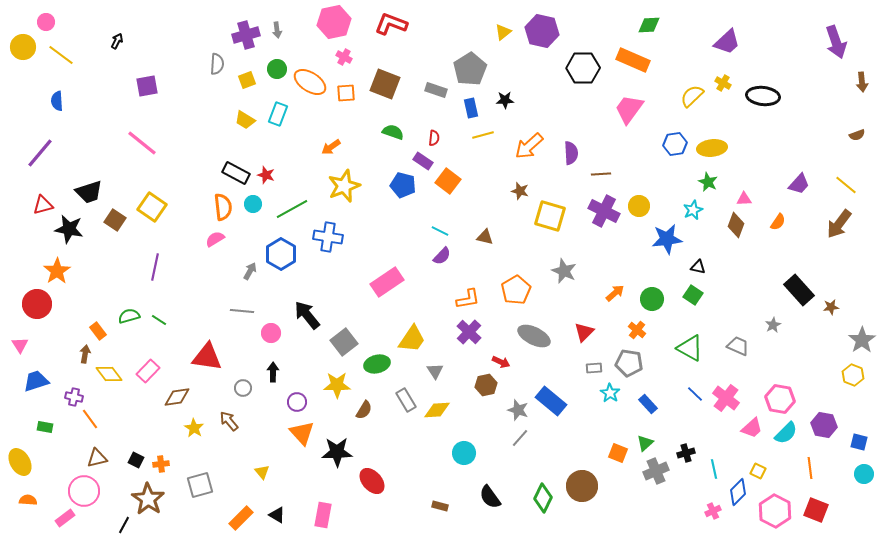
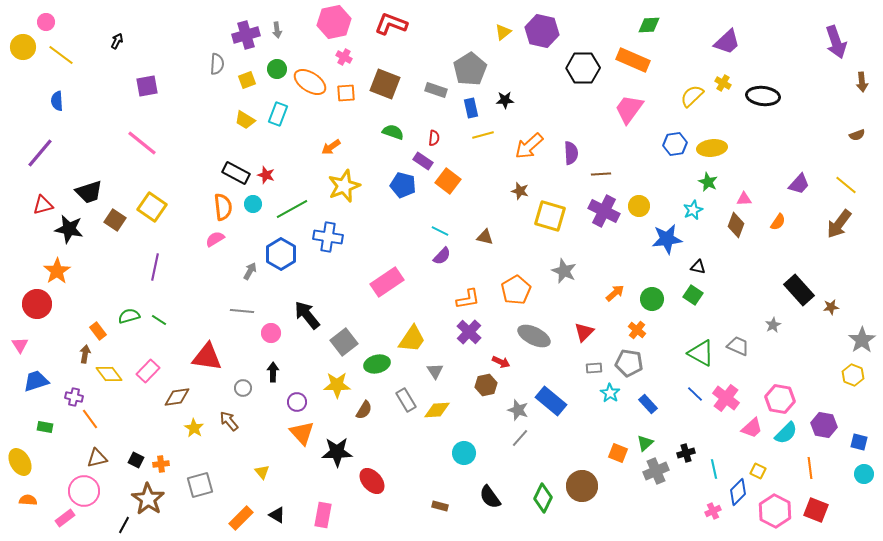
green triangle at (690, 348): moved 11 px right, 5 px down
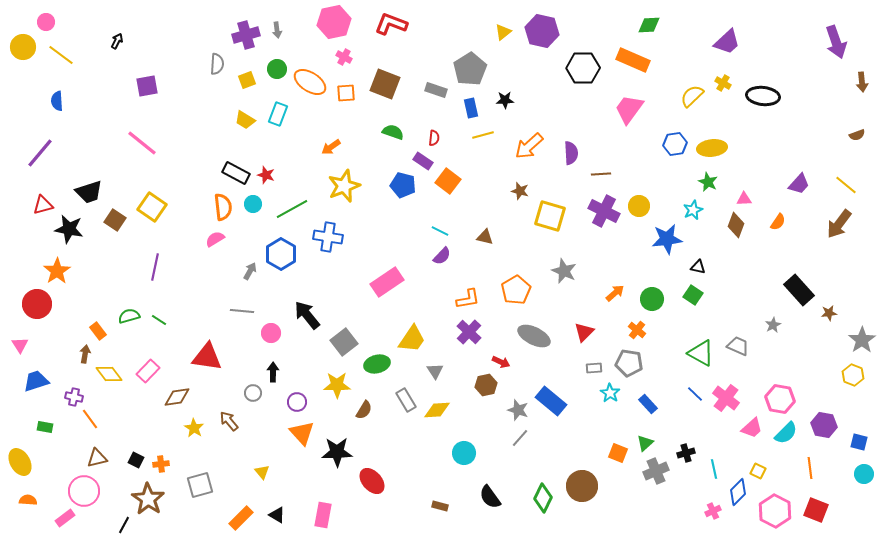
brown star at (831, 307): moved 2 px left, 6 px down
gray circle at (243, 388): moved 10 px right, 5 px down
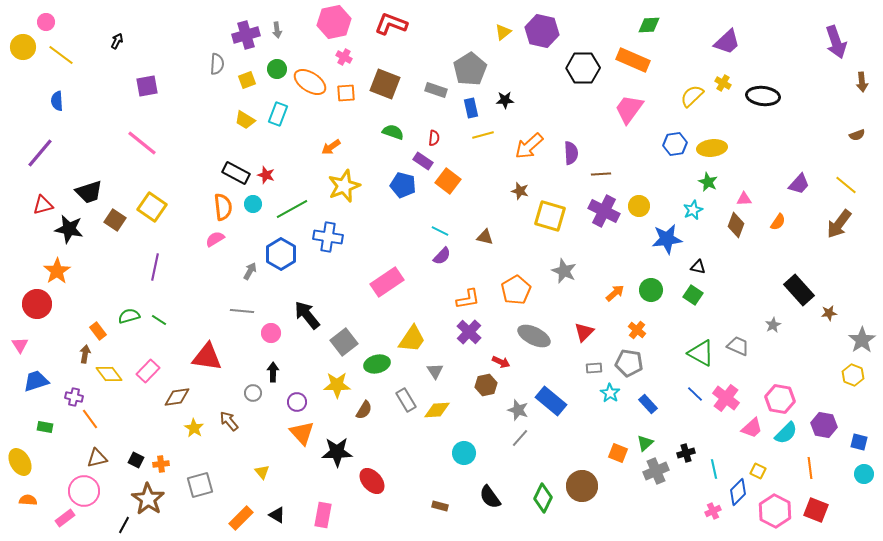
green circle at (652, 299): moved 1 px left, 9 px up
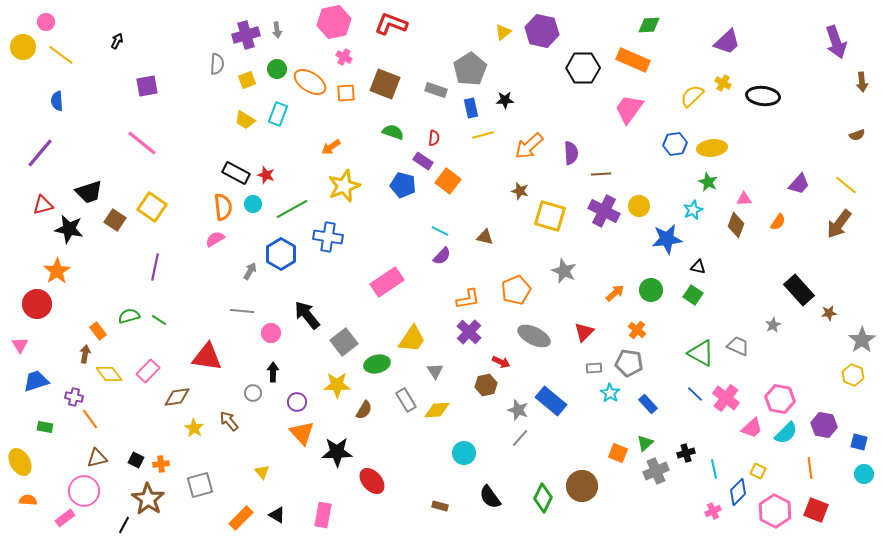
orange pentagon at (516, 290): rotated 8 degrees clockwise
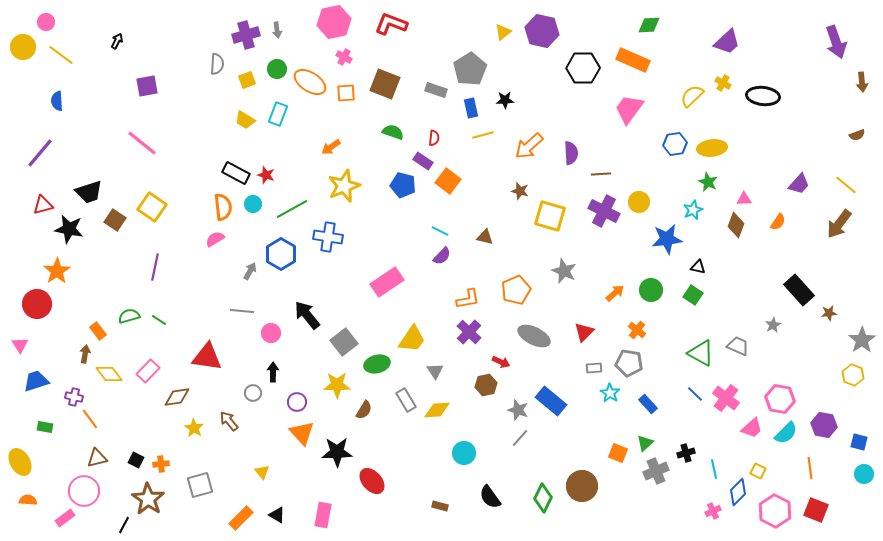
yellow circle at (639, 206): moved 4 px up
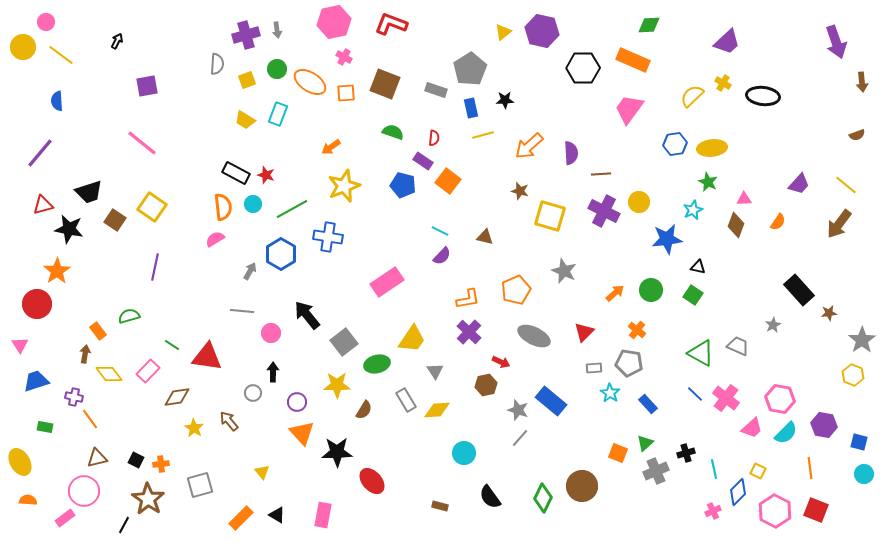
green line at (159, 320): moved 13 px right, 25 px down
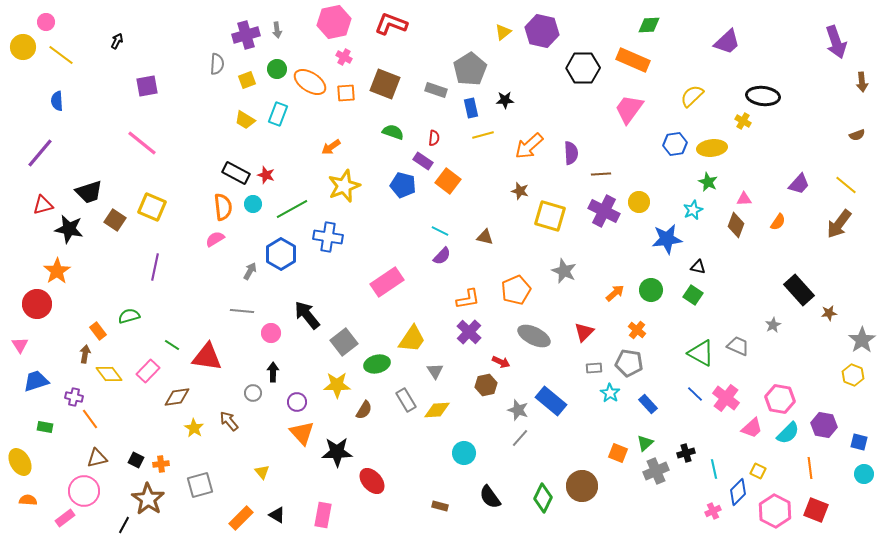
yellow cross at (723, 83): moved 20 px right, 38 px down
yellow square at (152, 207): rotated 12 degrees counterclockwise
cyan semicircle at (786, 433): moved 2 px right
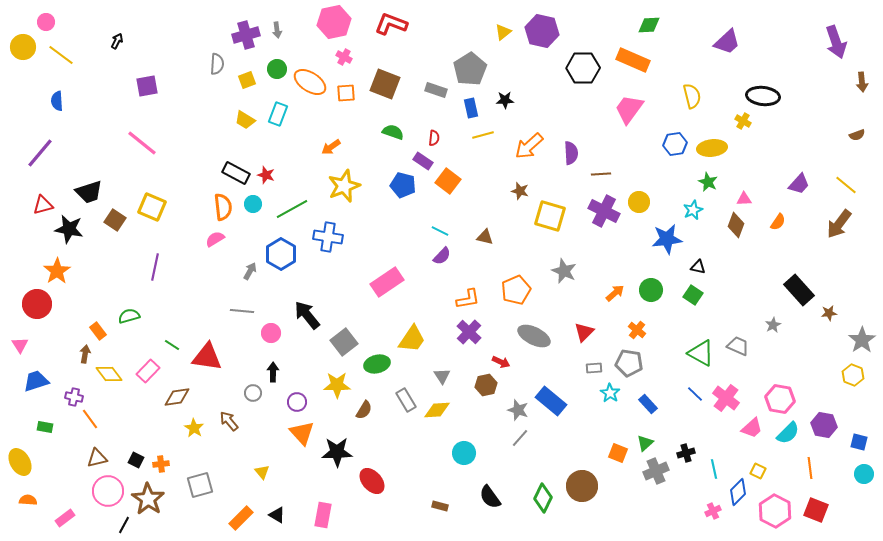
yellow semicircle at (692, 96): rotated 120 degrees clockwise
gray triangle at (435, 371): moved 7 px right, 5 px down
pink circle at (84, 491): moved 24 px right
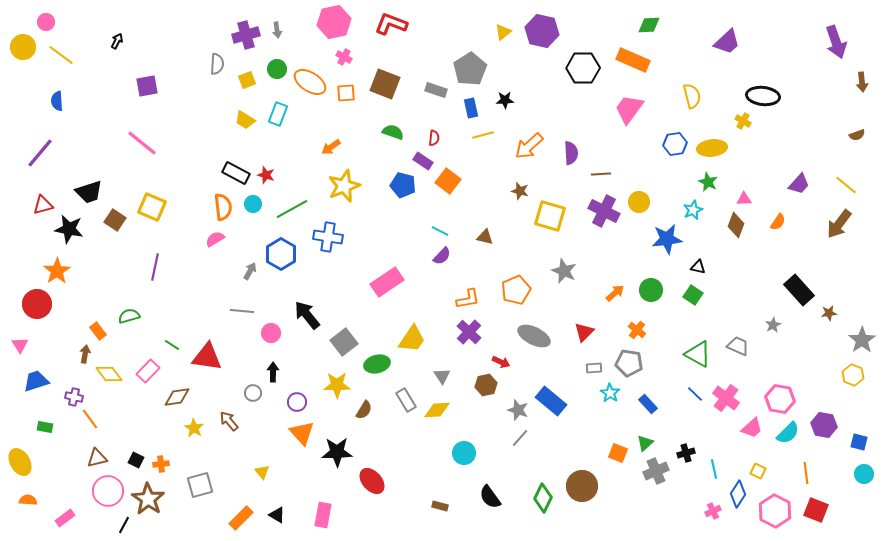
green triangle at (701, 353): moved 3 px left, 1 px down
orange line at (810, 468): moved 4 px left, 5 px down
blue diamond at (738, 492): moved 2 px down; rotated 12 degrees counterclockwise
